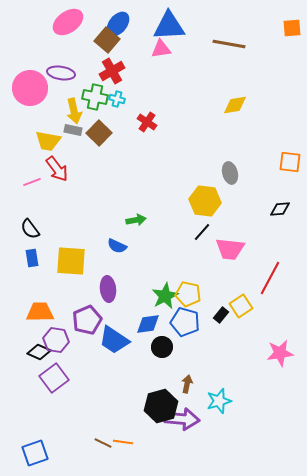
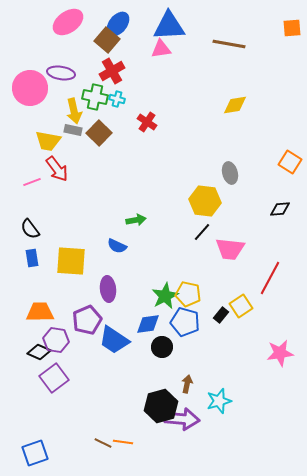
orange square at (290, 162): rotated 25 degrees clockwise
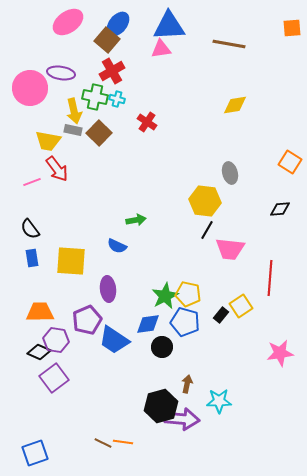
black line at (202, 232): moved 5 px right, 2 px up; rotated 12 degrees counterclockwise
red line at (270, 278): rotated 24 degrees counterclockwise
cyan star at (219, 401): rotated 15 degrees clockwise
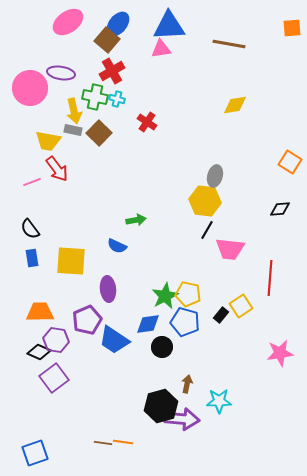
gray ellipse at (230, 173): moved 15 px left, 3 px down; rotated 30 degrees clockwise
brown line at (103, 443): rotated 18 degrees counterclockwise
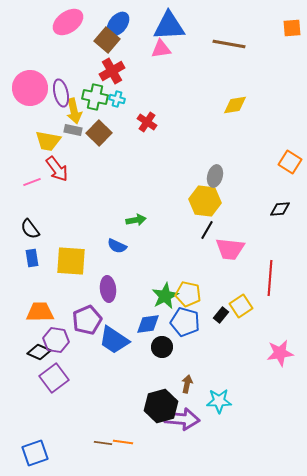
purple ellipse at (61, 73): moved 20 px down; rotated 68 degrees clockwise
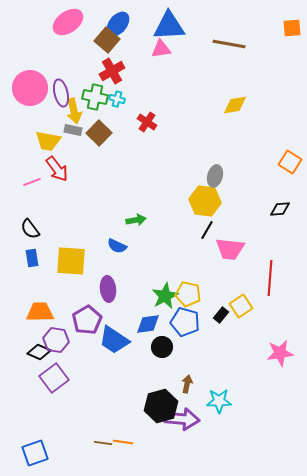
purple pentagon at (87, 320): rotated 8 degrees counterclockwise
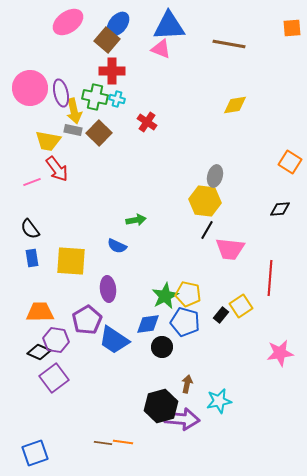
pink triangle at (161, 49): rotated 30 degrees clockwise
red cross at (112, 71): rotated 30 degrees clockwise
cyan star at (219, 401): rotated 10 degrees counterclockwise
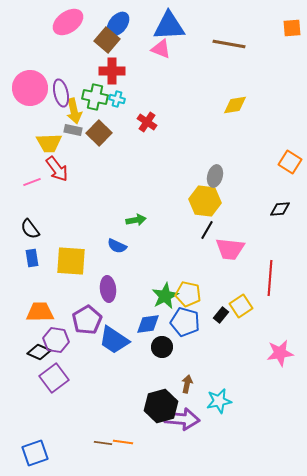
yellow trapezoid at (48, 141): moved 1 px right, 2 px down; rotated 12 degrees counterclockwise
